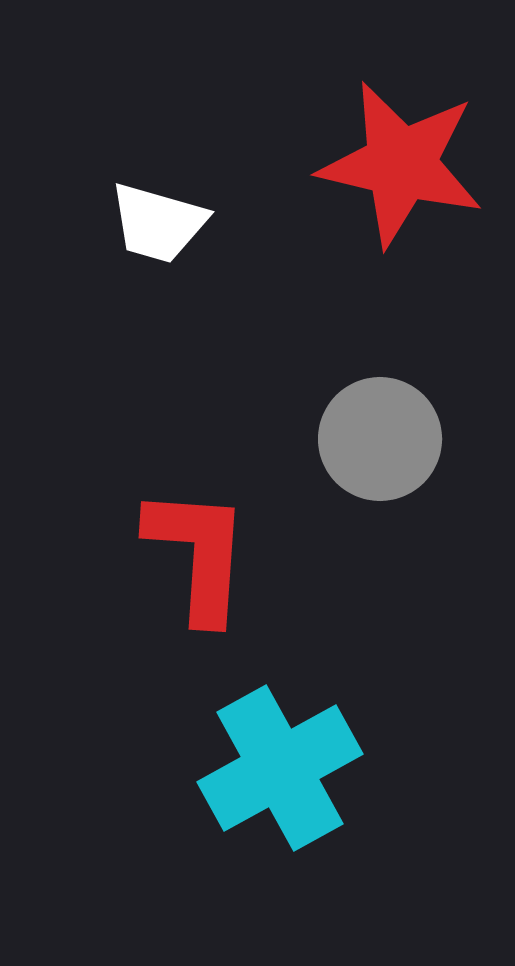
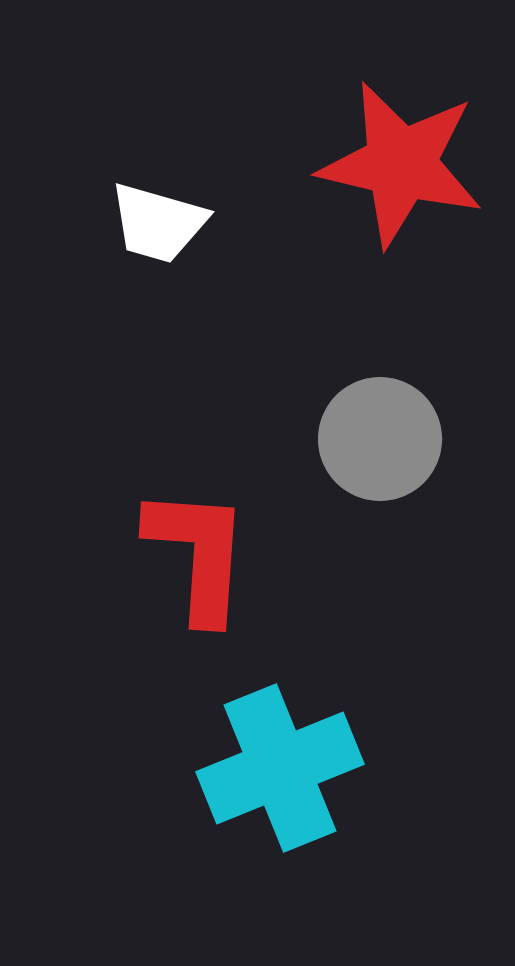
cyan cross: rotated 7 degrees clockwise
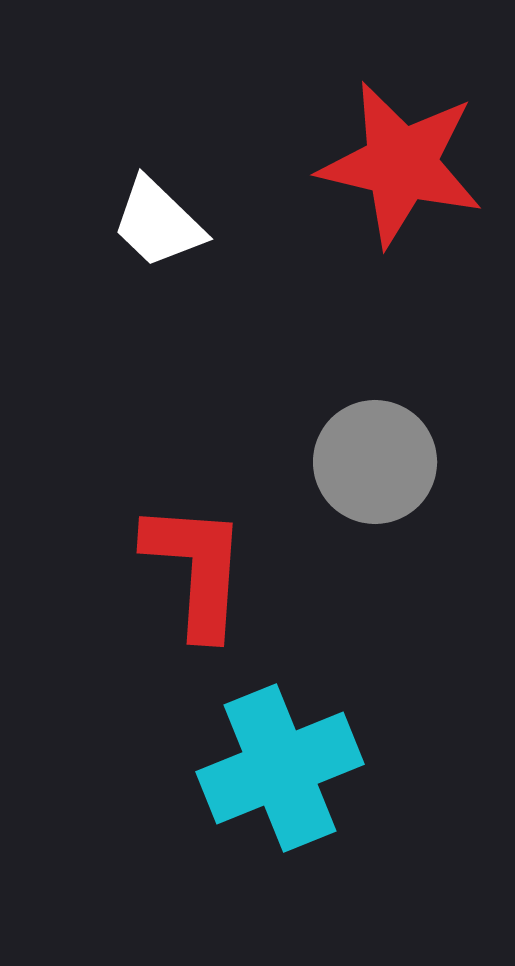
white trapezoid: rotated 28 degrees clockwise
gray circle: moved 5 px left, 23 px down
red L-shape: moved 2 px left, 15 px down
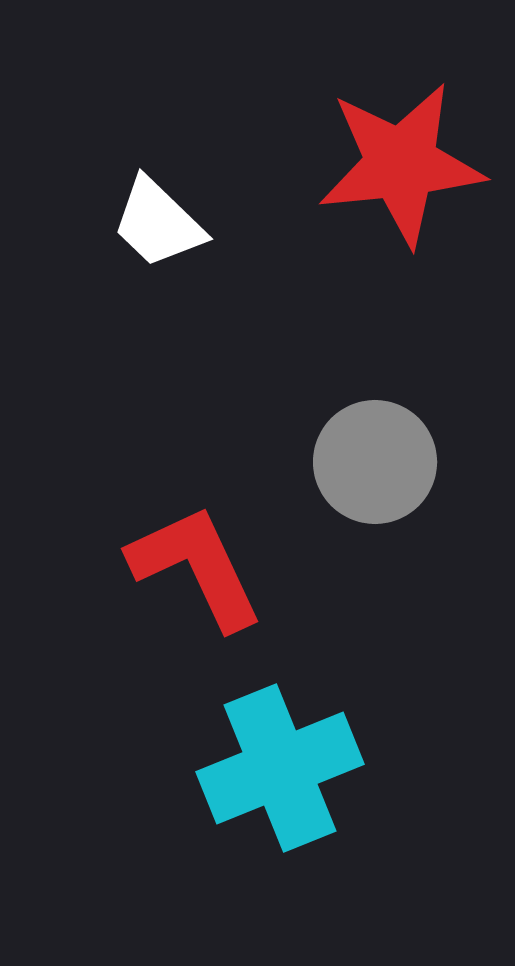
red star: rotated 19 degrees counterclockwise
red L-shape: moved 2 px up; rotated 29 degrees counterclockwise
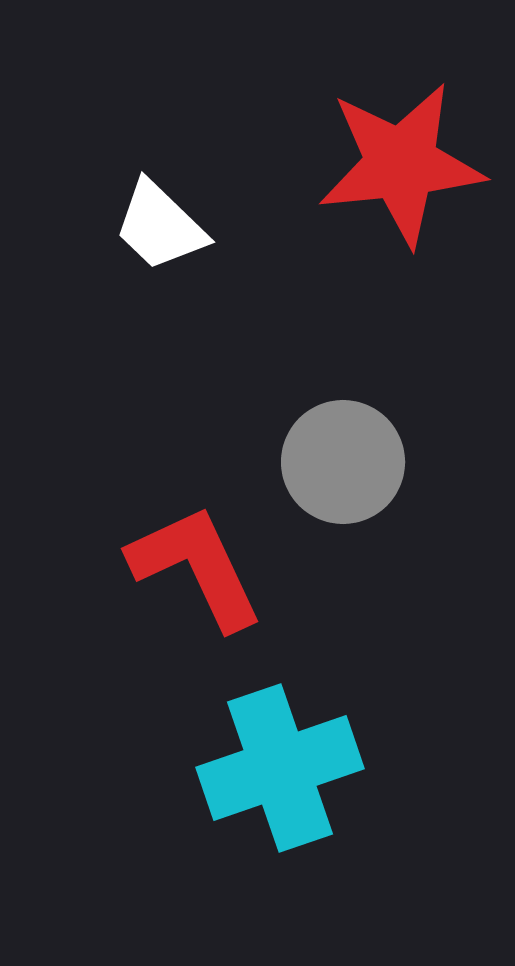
white trapezoid: moved 2 px right, 3 px down
gray circle: moved 32 px left
cyan cross: rotated 3 degrees clockwise
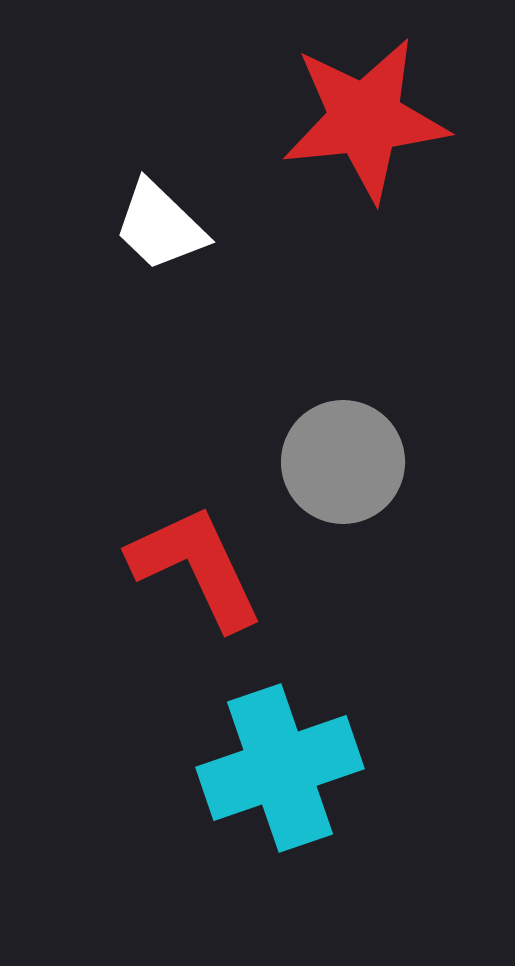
red star: moved 36 px left, 45 px up
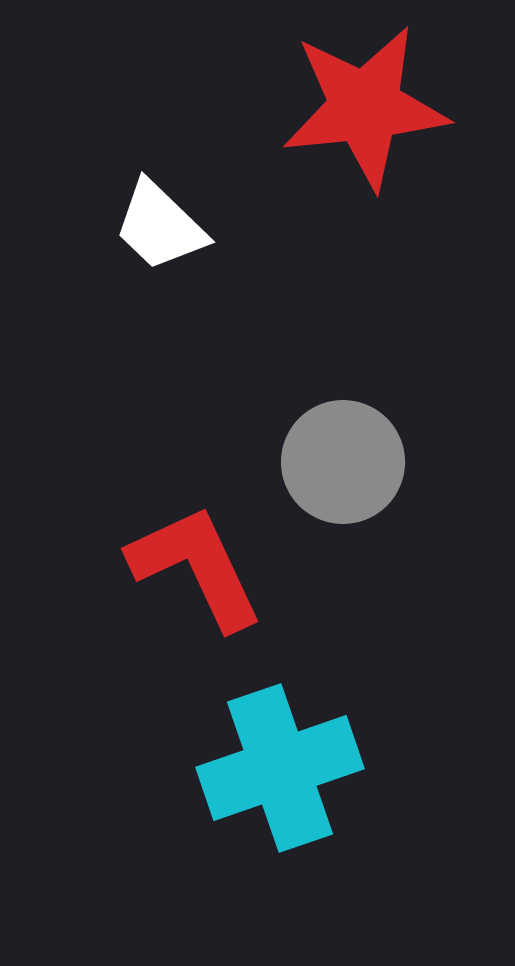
red star: moved 12 px up
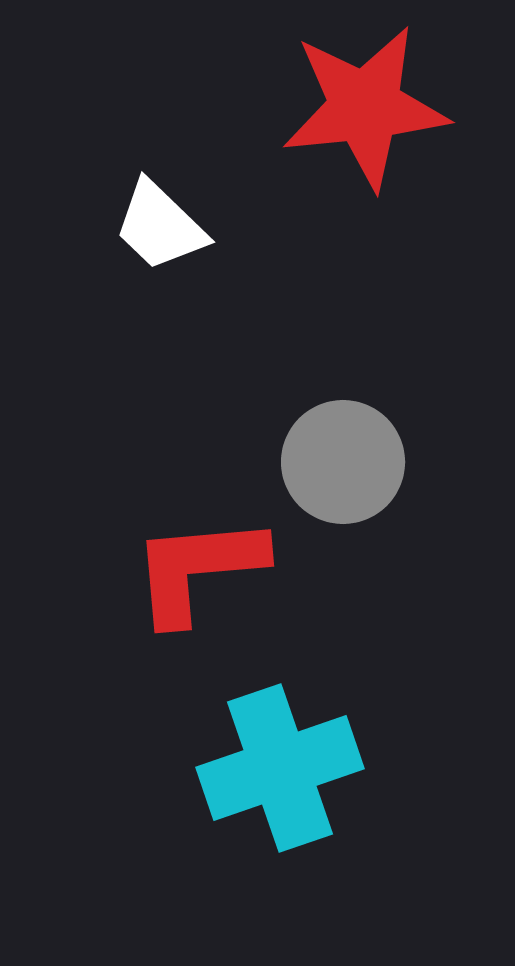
red L-shape: moved 2 px right, 2 px down; rotated 70 degrees counterclockwise
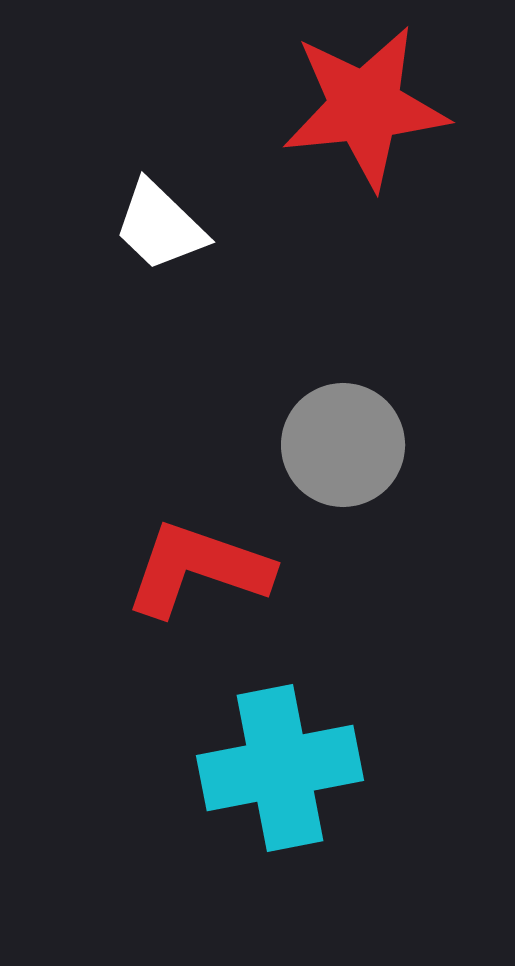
gray circle: moved 17 px up
red L-shape: rotated 24 degrees clockwise
cyan cross: rotated 8 degrees clockwise
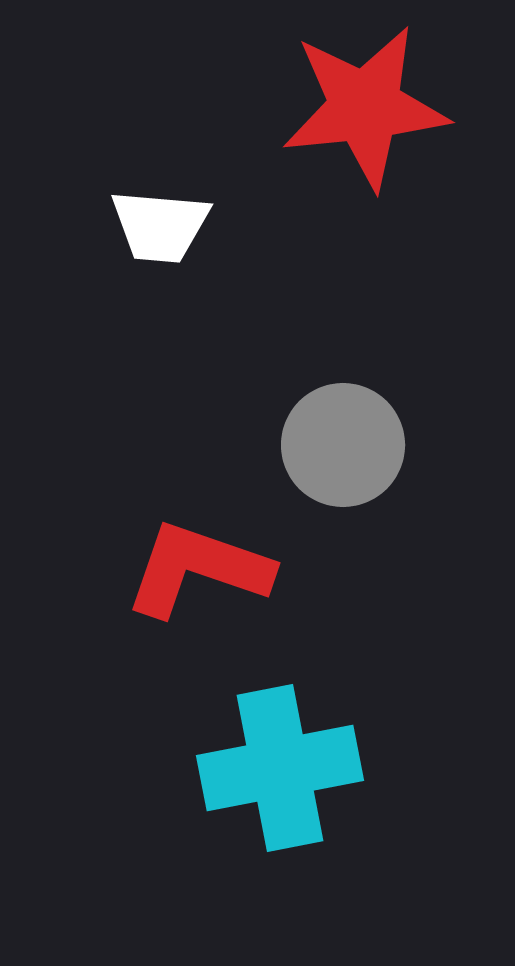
white trapezoid: rotated 39 degrees counterclockwise
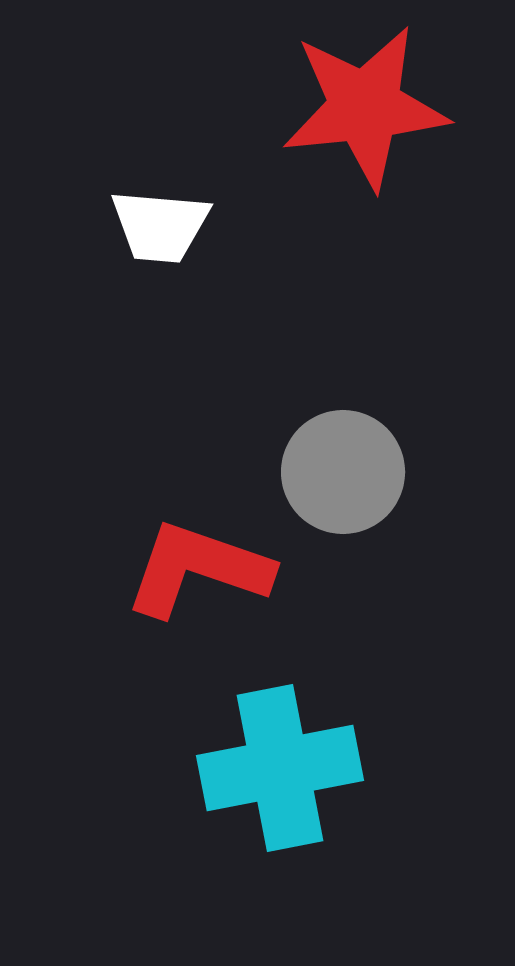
gray circle: moved 27 px down
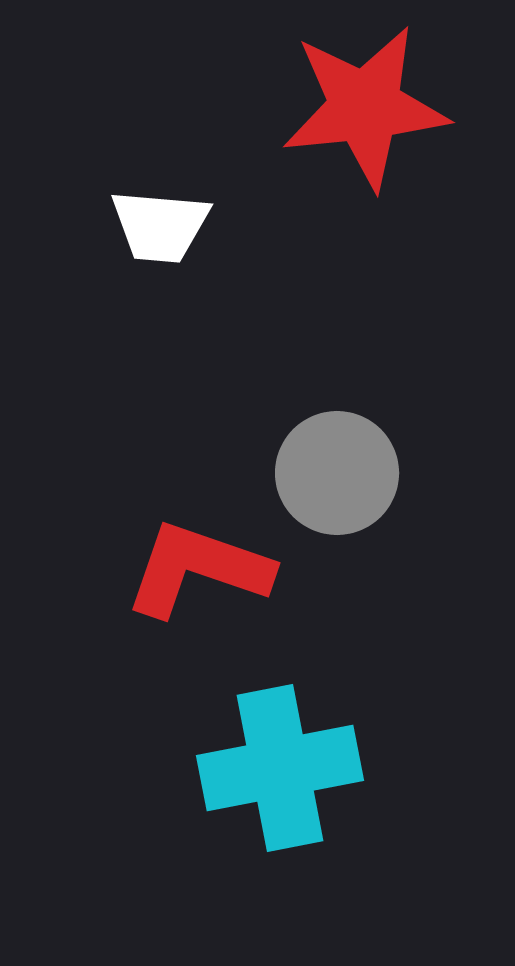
gray circle: moved 6 px left, 1 px down
